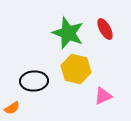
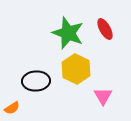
yellow hexagon: rotated 12 degrees clockwise
black ellipse: moved 2 px right
pink triangle: rotated 36 degrees counterclockwise
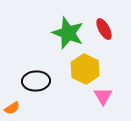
red ellipse: moved 1 px left
yellow hexagon: moved 9 px right
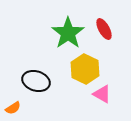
green star: rotated 16 degrees clockwise
black ellipse: rotated 20 degrees clockwise
pink triangle: moved 1 px left, 2 px up; rotated 30 degrees counterclockwise
orange semicircle: moved 1 px right
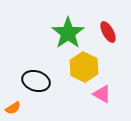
red ellipse: moved 4 px right, 3 px down
yellow hexagon: moved 1 px left, 2 px up
